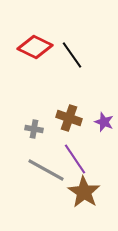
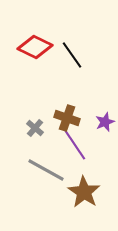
brown cross: moved 2 px left
purple star: moved 1 px right; rotated 30 degrees clockwise
gray cross: moved 1 px right, 1 px up; rotated 30 degrees clockwise
purple line: moved 14 px up
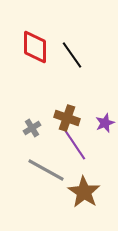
red diamond: rotated 64 degrees clockwise
purple star: moved 1 px down
gray cross: moved 3 px left; rotated 18 degrees clockwise
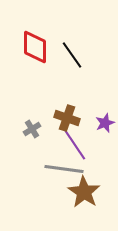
gray cross: moved 1 px down
gray line: moved 18 px right, 1 px up; rotated 21 degrees counterclockwise
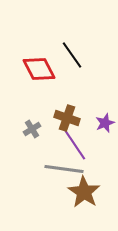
red diamond: moved 4 px right, 22 px down; rotated 28 degrees counterclockwise
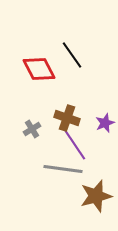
gray line: moved 1 px left
brown star: moved 12 px right, 4 px down; rotated 24 degrees clockwise
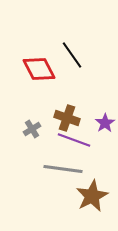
purple star: rotated 12 degrees counterclockwise
purple line: moved 1 px left, 5 px up; rotated 36 degrees counterclockwise
brown star: moved 4 px left; rotated 12 degrees counterclockwise
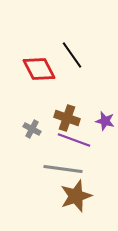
purple star: moved 2 px up; rotated 24 degrees counterclockwise
gray cross: rotated 30 degrees counterclockwise
brown star: moved 16 px left; rotated 8 degrees clockwise
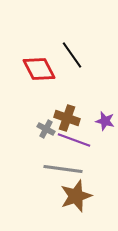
gray cross: moved 14 px right
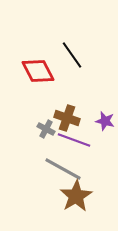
red diamond: moved 1 px left, 2 px down
gray line: rotated 21 degrees clockwise
brown star: rotated 12 degrees counterclockwise
